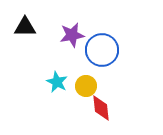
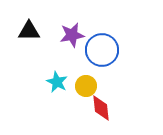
black triangle: moved 4 px right, 4 px down
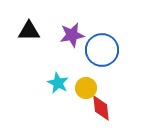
cyan star: moved 1 px right, 1 px down
yellow circle: moved 2 px down
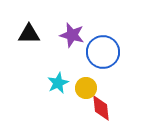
black triangle: moved 3 px down
purple star: rotated 25 degrees clockwise
blue circle: moved 1 px right, 2 px down
cyan star: rotated 20 degrees clockwise
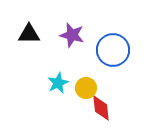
blue circle: moved 10 px right, 2 px up
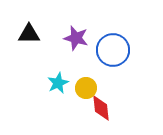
purple star: moved 4 px right, 3 px down
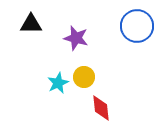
black triangle: moved 2 px right, 10 px up
blue circle: moved 24 px right, 24 px up
yellow circle: moved 2 px left, 11 px up
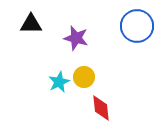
cyan star: moved 1 px right, 1 px up
